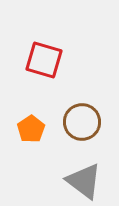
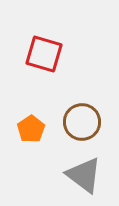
red square: moved 6 px up
gray triangle: moved 6 px up
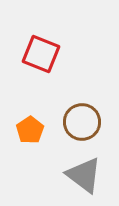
red square: moved 3 px left; rotated 6 degrees clockwise
orange pentagon: moved 1 px left, 1 px down
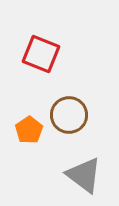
brown circle: moved 13 px left, 7 px up
orange pentagon: moved 1 px left
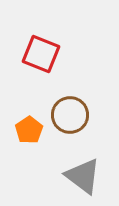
brown circle: moved 1 px right
gray triangle: moved 1 px left, 1 px down
